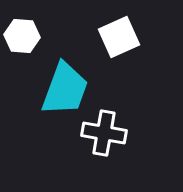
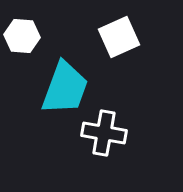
cyan trapezoid: moved 1 px up
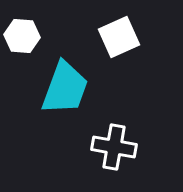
white cross: moved 10 px right, 14 px down
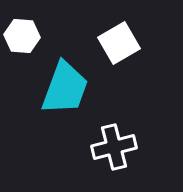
white square: moved 6 px down; rotated 6 degrees counterclockwise
white cross: rotated 24 degrees counterclockwise
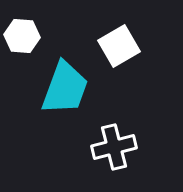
white square: moved 3 px down
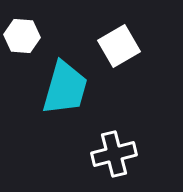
cyan trapezoid: rotated 4 degrees counterclockwise
white cross: moved 7 px down
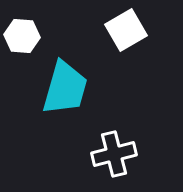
white square: moved 7 px right, 16 px up
